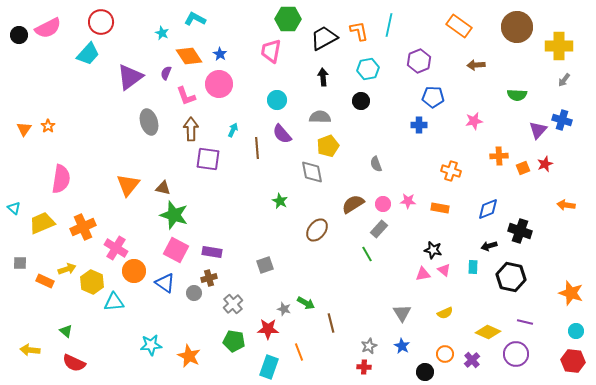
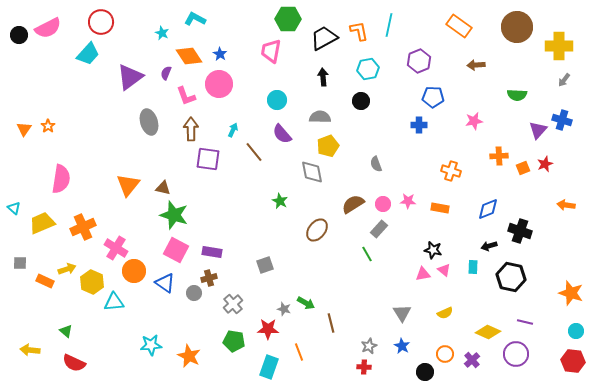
brown line at (257, 148): moved 3 px left, 4 px down; rotated 35 degrees counterclockwise
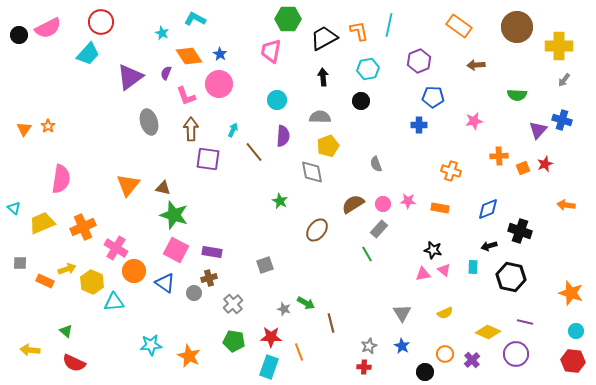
purple semicircle at (282, 134): moved 1 px right, 2 px down; rotated 135 degrees counterclockwise
red star at (268, 329): moved 3 px right, 8 px down
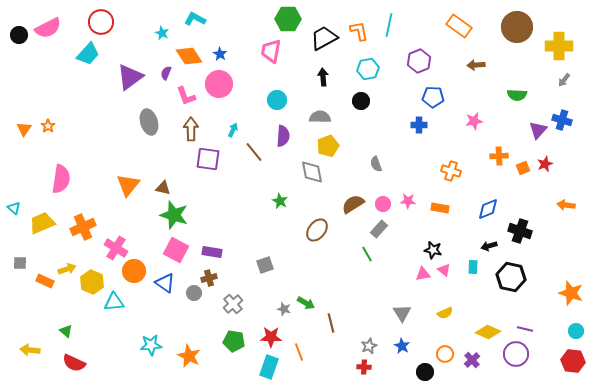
purple line at (525, 322): moved 7 px down
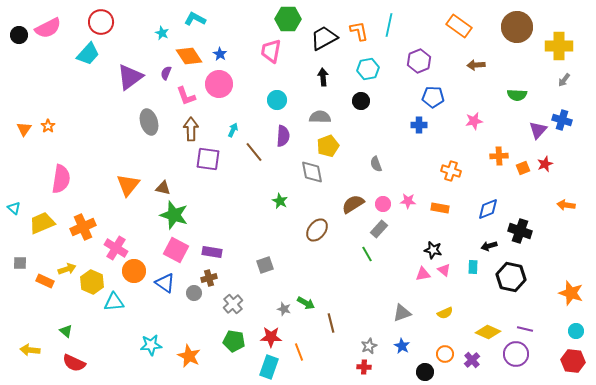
gray triangle at (402, 313): rotated 42 degrees clockwise
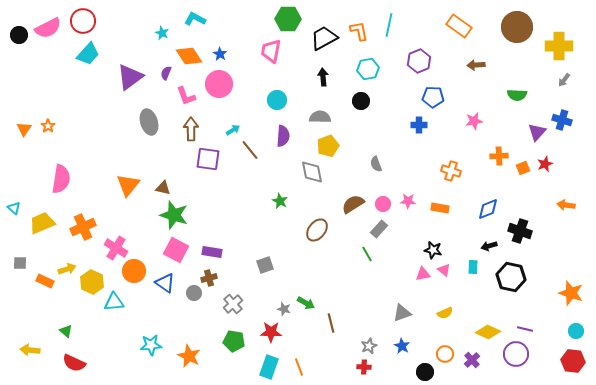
red circle at (101, 22): moved 18 px left, 1 px up
cyan arrow at (233, 130): rotated 32 degrees clockwise
purple triangle at (538, 130): moved 1 px left, 2 px down
brown line at (254, 152): moved 4 px left, 2 px up
red star at (271, 337): moved 5 px up
orange line at (299, 352): moved 15 px down
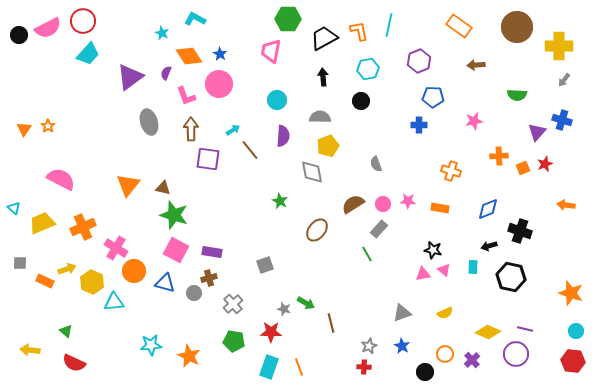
pink semicircle at (61, 179): rotated 72 degrees counterclockwise
blue triangle at (165, 283): rotated 20 degrees counterclockwise
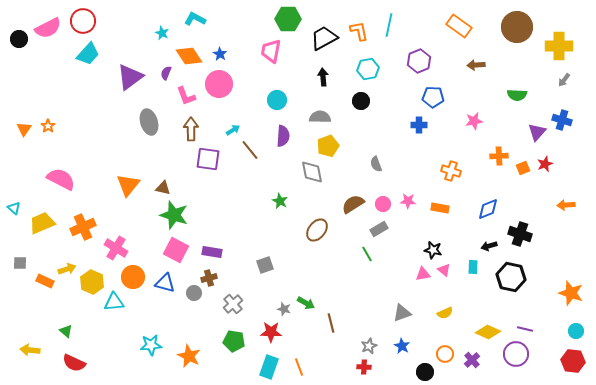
black circle at (19, 35): moved 4 px down
orange arrow at (566, 205): rotated 12 degrees counterclockwise
gray rectangle at (379, 229): rotated 18 degrees clockwise
black cross at (520, 231): moved 3 px down
orange circle at (134, 271): moved 1 px left, 6 px down
